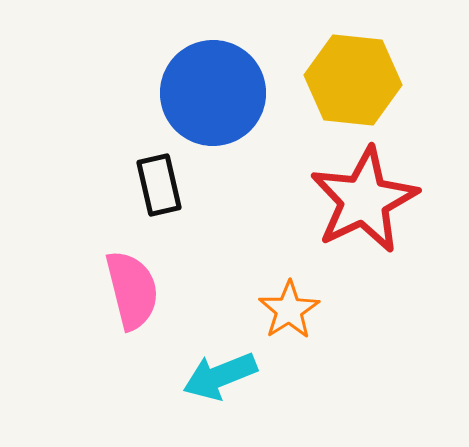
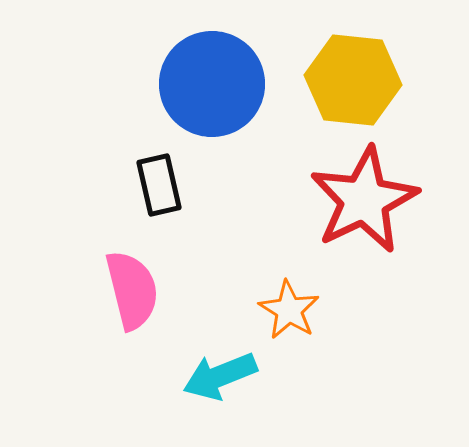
blue circle: moved 1 px left, 9 px up
orange star: rotated 8 degrees counterclockwise
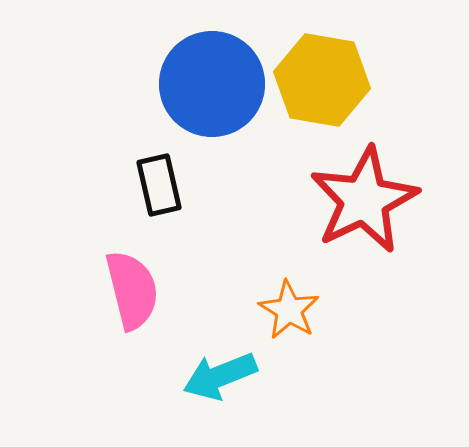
yellow hexagon: moved 31 px left; rotated 4 degrees clockwise
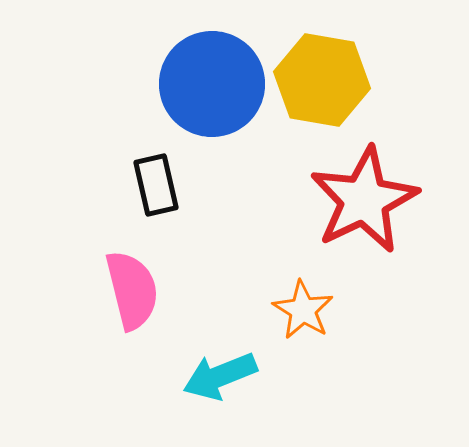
black rectangle: moved 3 px left
orange star: moved 14 px right
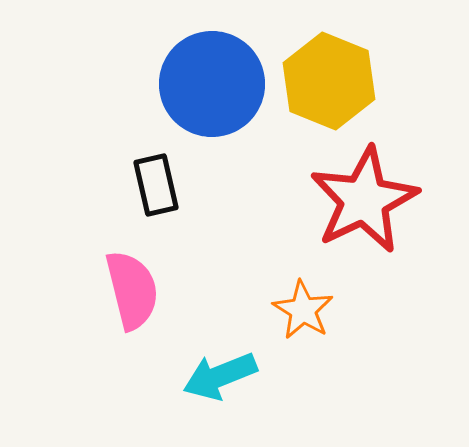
yellow hexagon: moved 7 px right, 1 px down; rotated 12 degrees clockwise
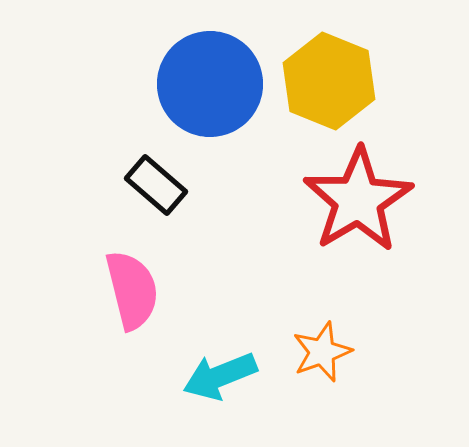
blue circle: moved 2 px left
black rectangle: rotated 36 degrees counterclockwise
red star: moved 6 px left; rotated 5 degrees counterclockwise
orange star: moved 19 px right, 42 px down; rotated 20 degrees clockwise
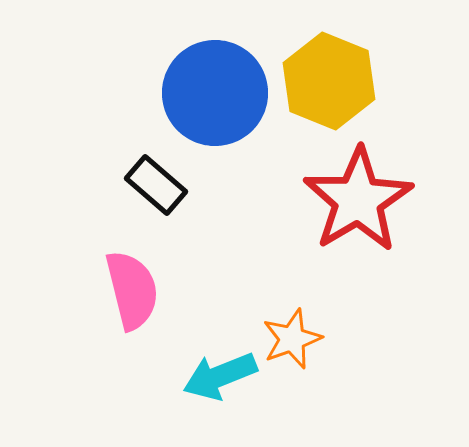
blue circle: moved 5 px right, 9 px down
orange star: moved 30 px left, 13 px up
